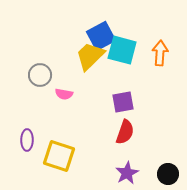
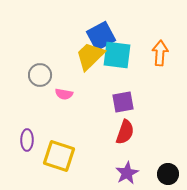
cyan square: moved 5 px left, 5 px down; rotated 8 degrees counterclockwise
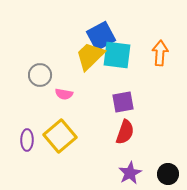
yellow square: moved 1 px right, 20 px up; rotated 32 degrees clockwise
purple star: moved 3 px right
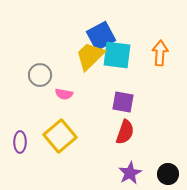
purple square: rotated 20 degrees clockwise
purple ellipse: moved 7 px left, 2 px down
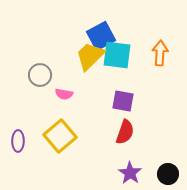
purple square: moved 1 px up
purple ellipse: moved 2 px left, 1 px up
purple star: rotated 10 degrees counterclockwise
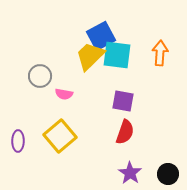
gray circle: moved 1 px down
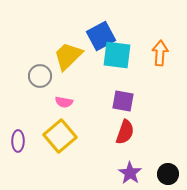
yellow trapezoid: moved 22 px left
pink semicircle: moved 8 px down
